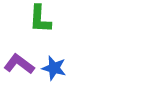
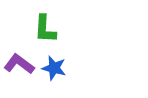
green L-shape: moved 5 px right, 10 px down
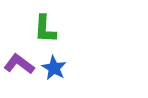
blue star: rotated 15 degrees clockwise
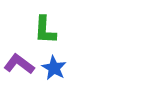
green L-shape: moved 1 px down
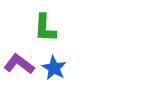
green L-shape: moved 2 px up
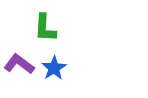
blue star: rotated 10 degrees clockwise
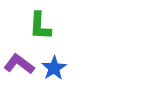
green L-shape: moved 5 px left, 2 px up
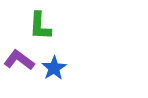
purple L-shape: moved 4 px up
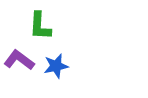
blue star: moved 2 px right, 2 px up; rotated 20 degrees clockwise
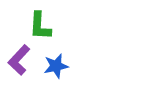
purple L-shape: rotated 84 degrees counterclockwise
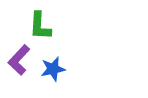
blue star: moved 3 px left, 3 px down
